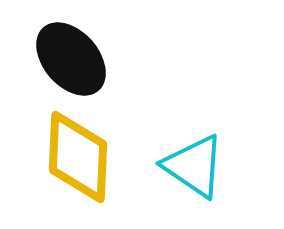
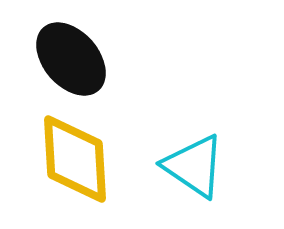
yellow diamond: moved 3 px left, 2 px down; rotated 6 degrees counterclockwise
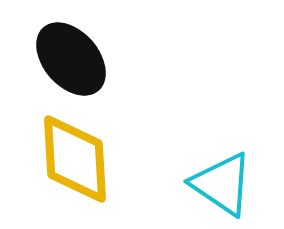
cyan triangle: moved 28 px right, 18 px down
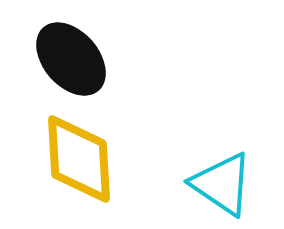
yellow diamond: moved 4 px right
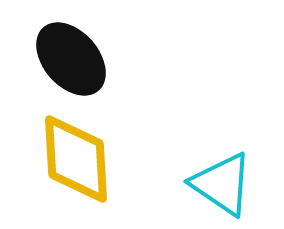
yellow diamond: moved 3 px left
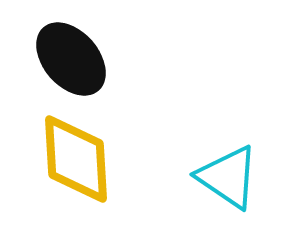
cyan triangle: moved 6 px right, 7 px up
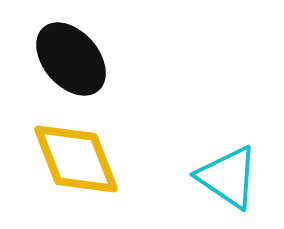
yellow diamond: rotated 18 degrees counterclockwise
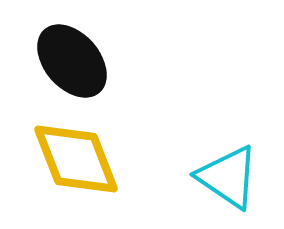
black ellipse: moved 1 px right, 2 px down
